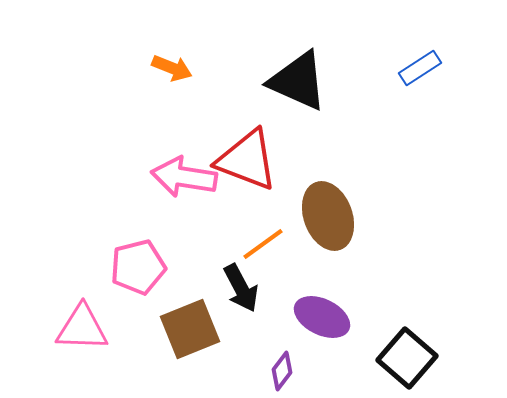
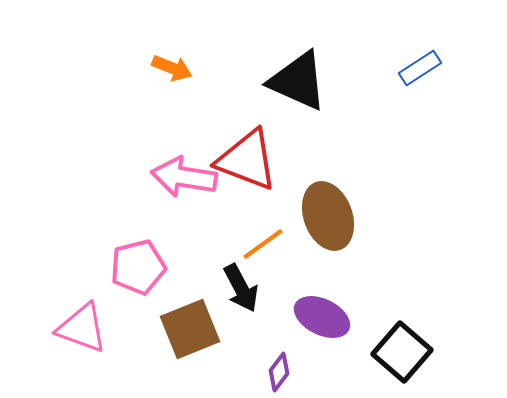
pink triangle: rotated 18 degrees clockwise
black square: moved 5 px left, 6 px up
purple diamond: moved 3 px left, 1 px down
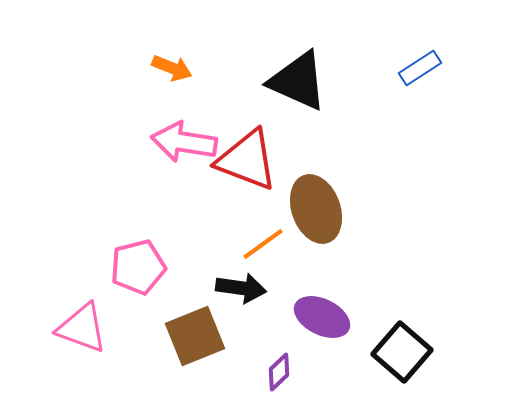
pink arrow: moved 35 px up
brown ellipse: moved 12 px left, 7 px up
black arrow: rotated 54 degrees counterclockwise
brown square: moved 5 px right, 7 px down
purple diamond: rotated 9 degrees clockwise
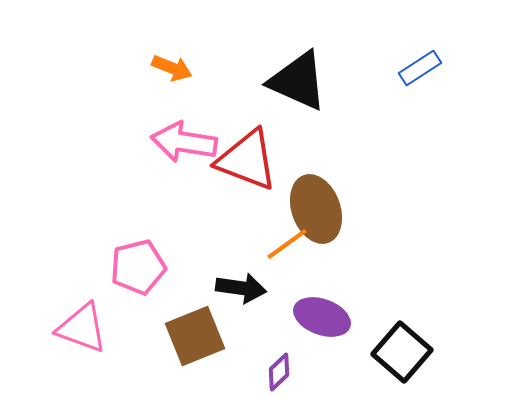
orange line: moved 24 px right
purple ellipse: rotated 6 degrees counterclockwise
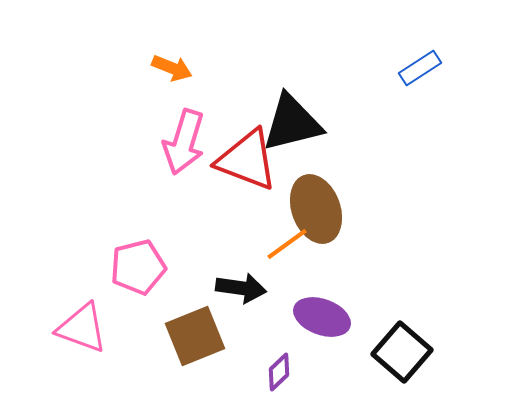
black triangle: moved 6 px left, 42 px down; rotated 38 degrees counterclockwise
pink arrow: rotated 82 degrees counterclockwise
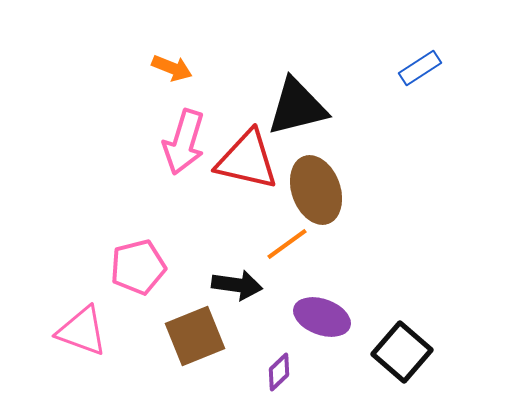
black triangle: moved 5 px right, 16 px up
red triangle: rotated 8 degrees counterclockwise
brown ellipse: moved 19 px up
black arrow: moved 4 px left, 3 px up
pink triangle: moved 3 px down
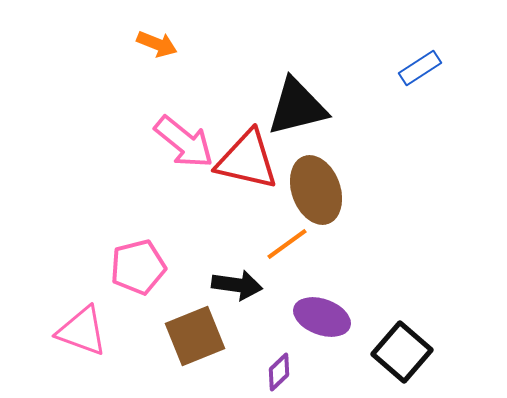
orange arrow: moved 15 px left, 24 px up
pink arrow: rotated 68 degrees counterclockwise
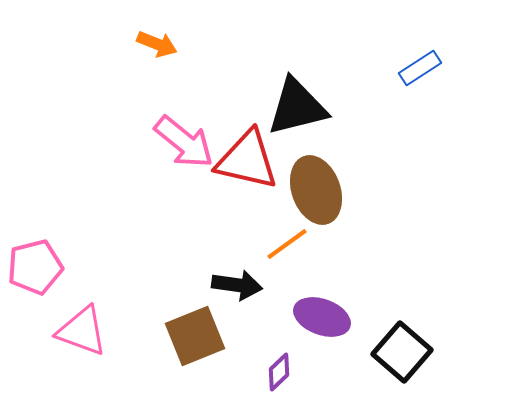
pink pentagon: moved 103 px left
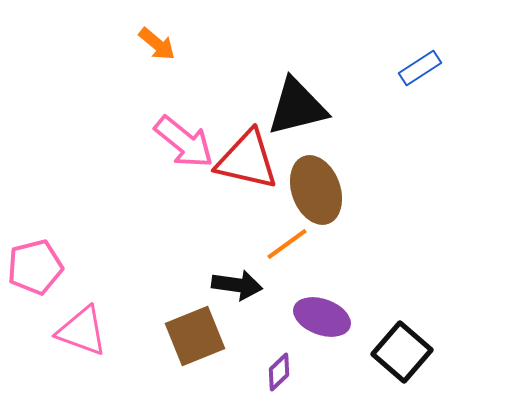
orange arrow: rotated 18 degrees clockwise
